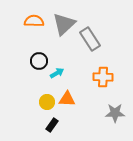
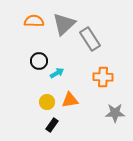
orange triangle: moved 3 px right, 1 px down; rotated 12 degrees counterclockwise
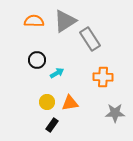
gray triangle: moved 1 px right, 3 px up; rotated 10 degrees clockwise
black circle: moved 2 px left, 1 px up
orange triangle: moved 3 px down
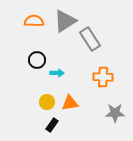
cyan arrow: rotated 32 degrees clockwise
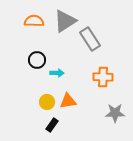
orange triangle: moved 2 px left, 2 px up
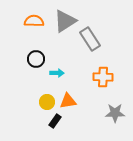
black circle: moved 1 px left, 1 px up
black rectangle: moved 3 px right, 4 px up
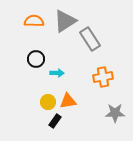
orange cross: rotated 12 degrees counterclockwise
yellow circle: moved 1 px right
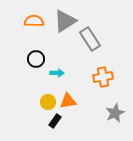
gray star: rotated 24 degrees counterclockwise
